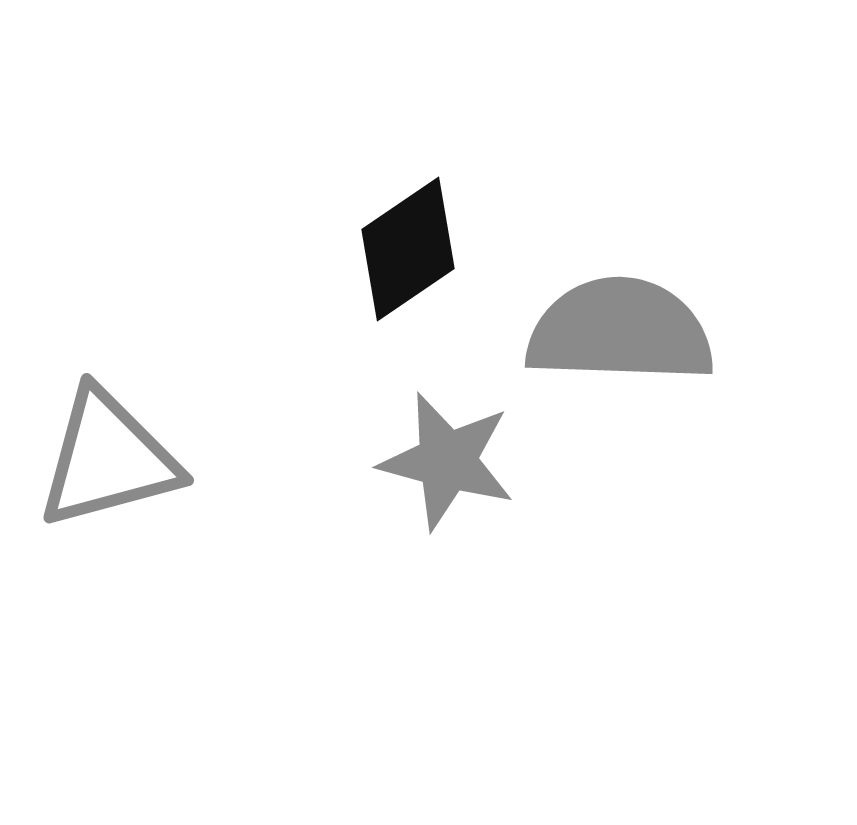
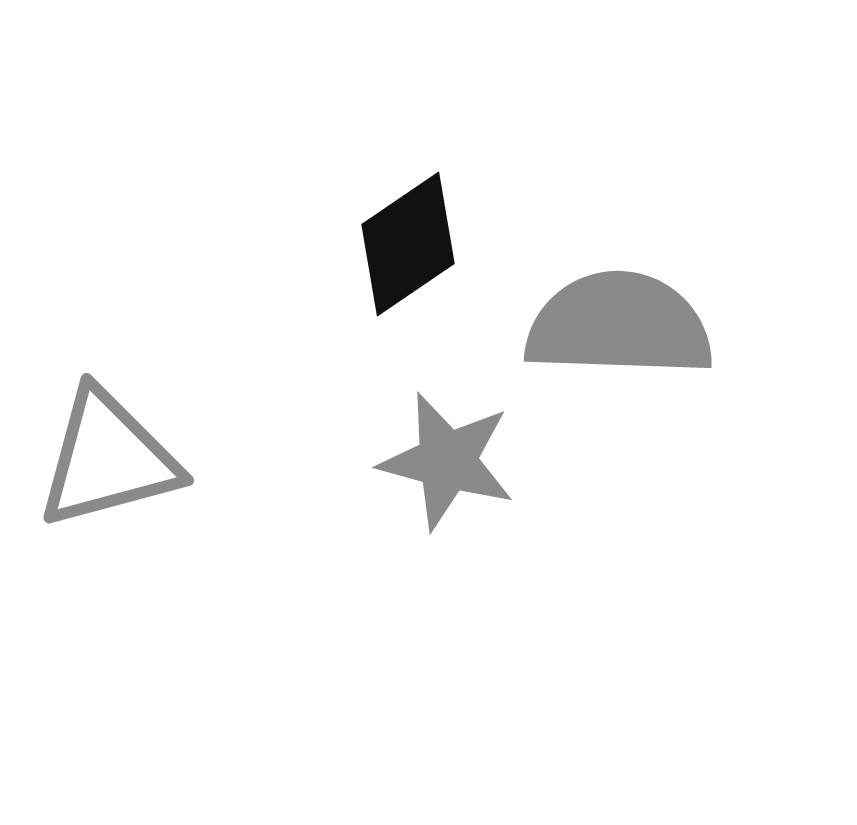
black diamond: moved 5 px up
gray semicircle: moved 1 px left, 6 px up
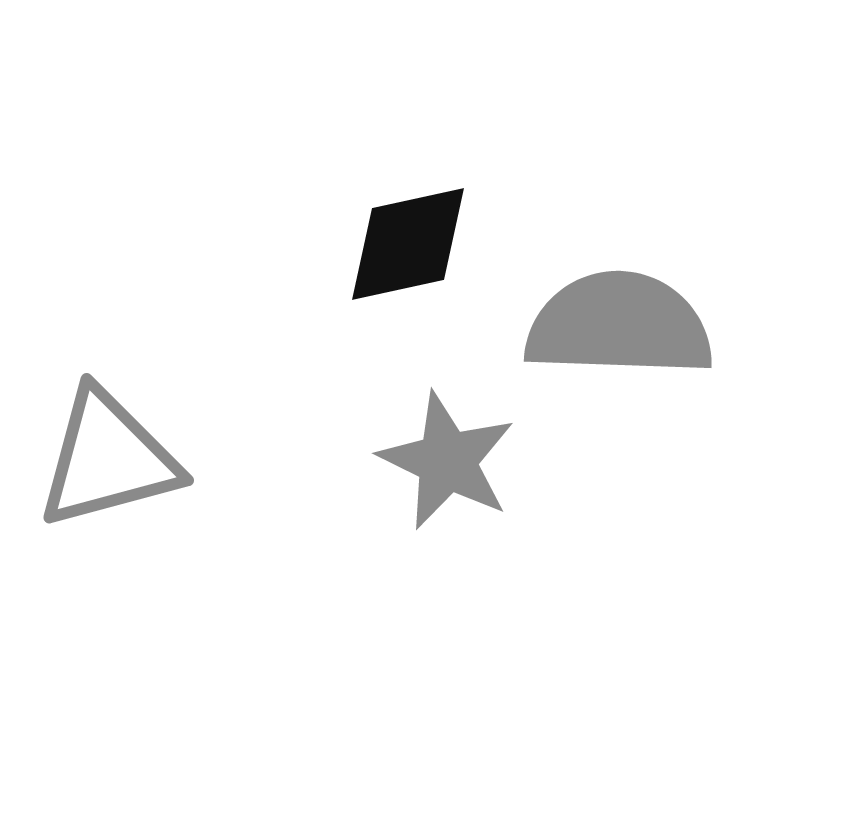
black diamond: rotated 22 degrees clockwise
gray star: rotated 11 degrees clockwise
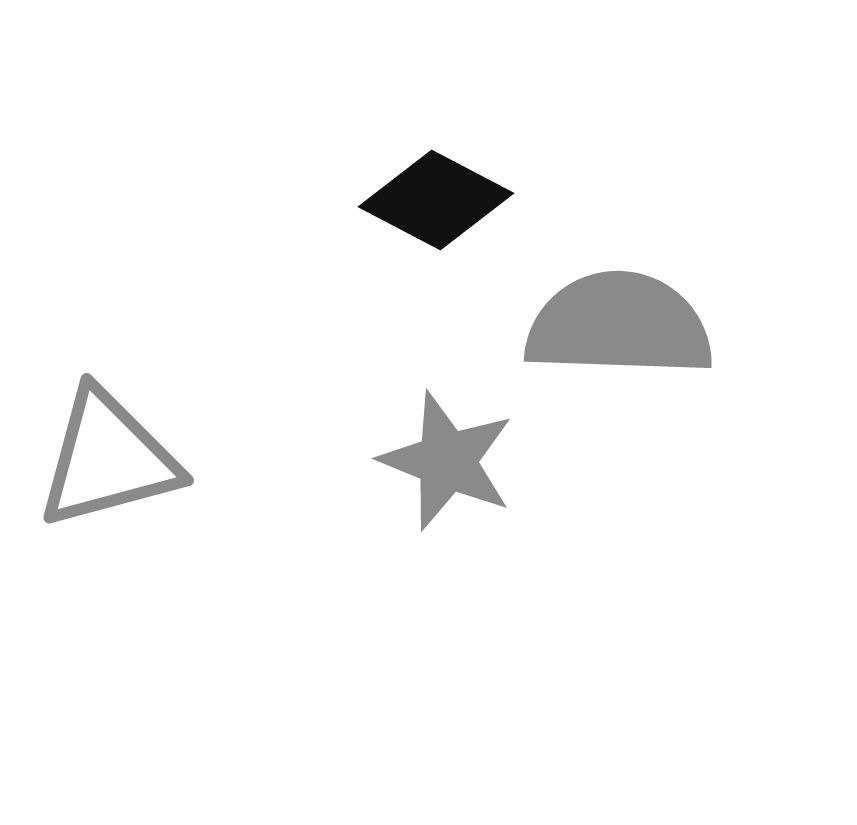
black diamond: moved 28 px right, 44 px up; rotated 40 degrees clockwise
gray star: rotated 4 degrees counterclockwise
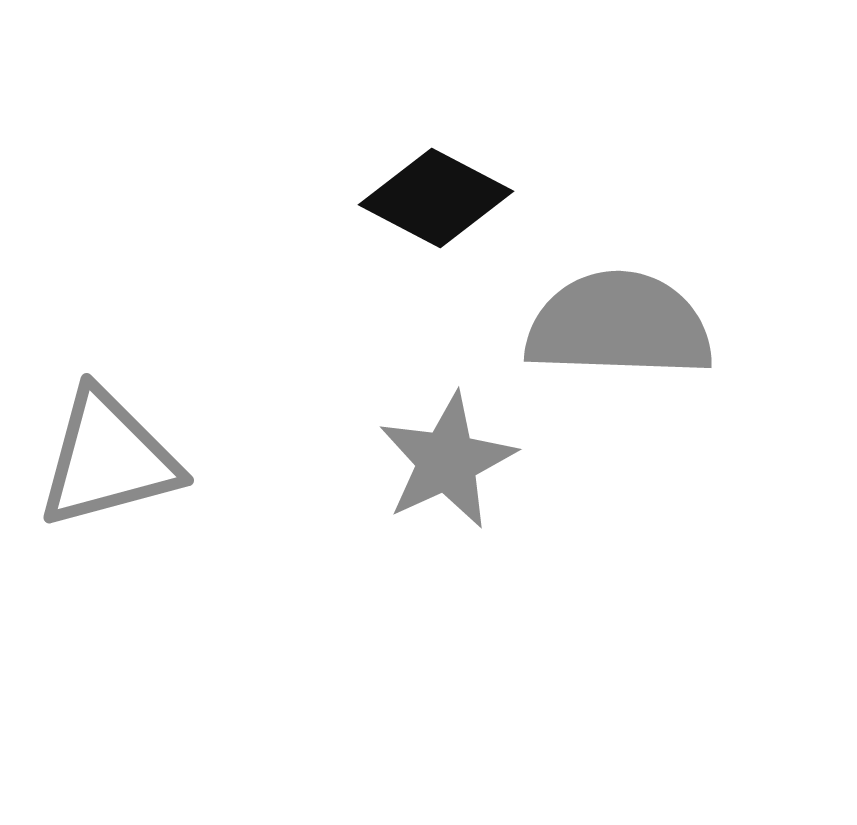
black diamond: moved 2 px up
gray star: rotated 25 degrees clockwise
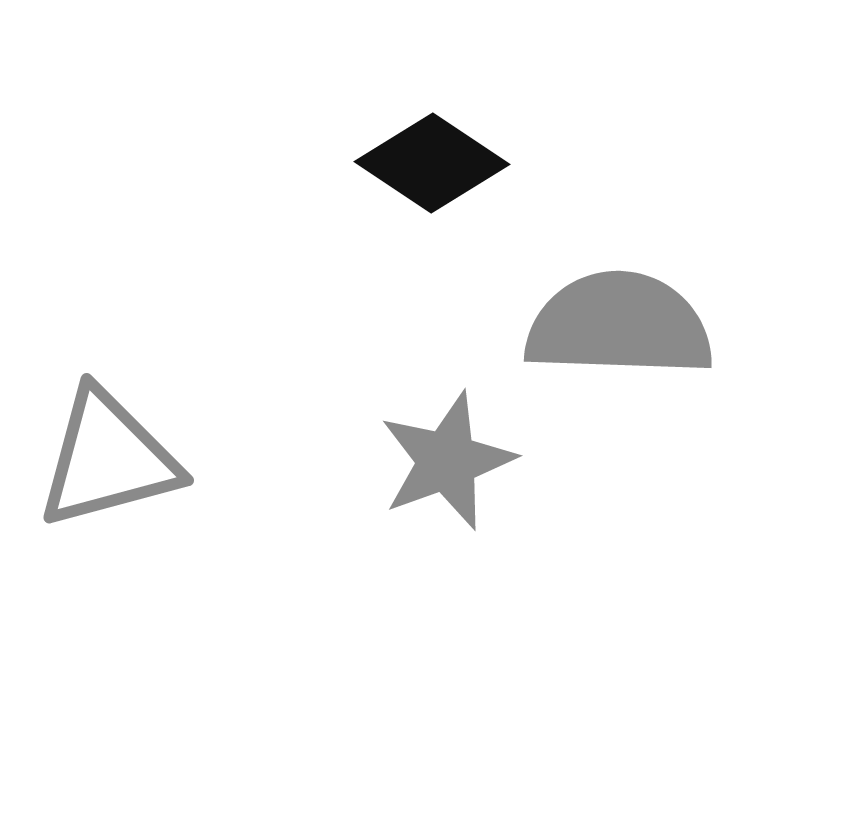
black diamond: moved 4 px left, 35 px up; rotated 6 degrees clockwise
gray star: rotated 5 degrees clockwise
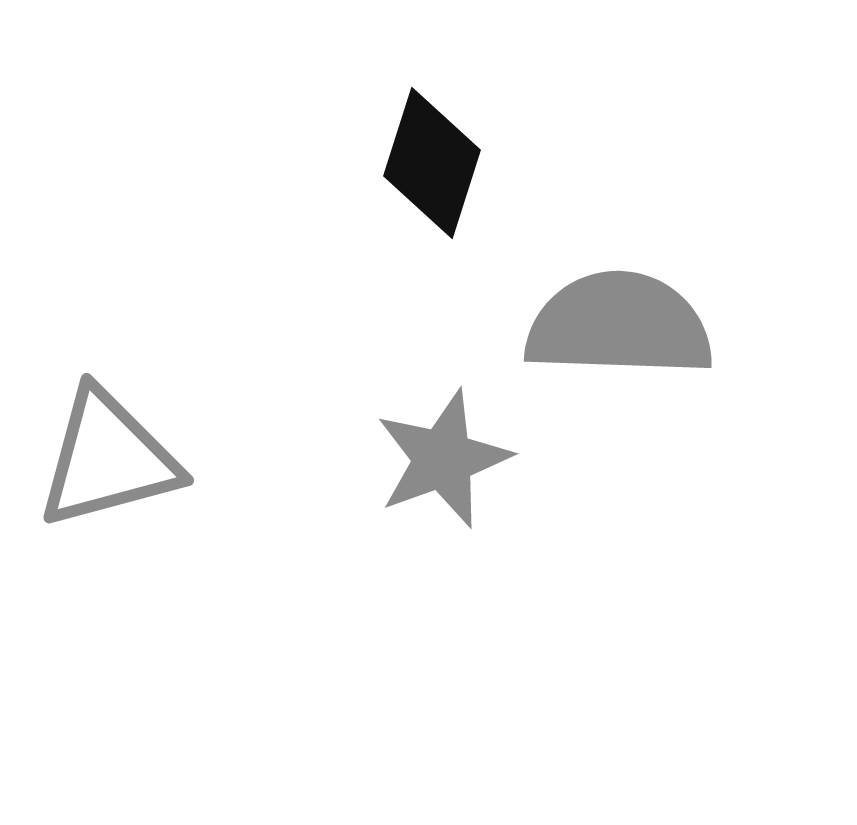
black diamond: rotated 74 degrees clockwise
gray star: moved 4 px left, 2 px up
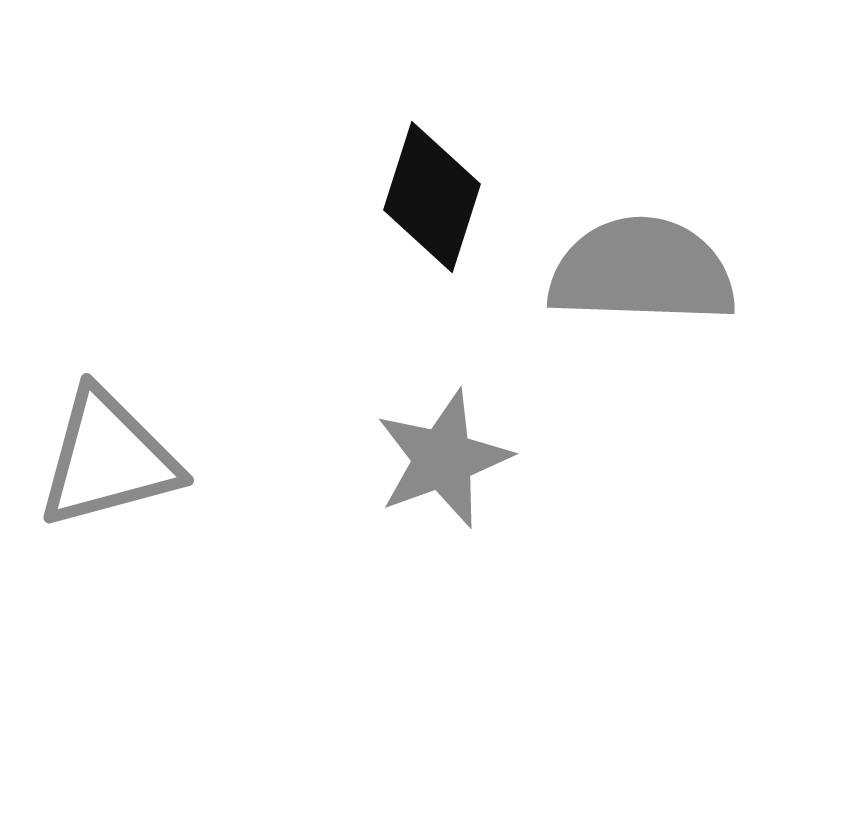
black diamond: moved 34 px down
gray semicircle: moved 23 px right, 54 px up
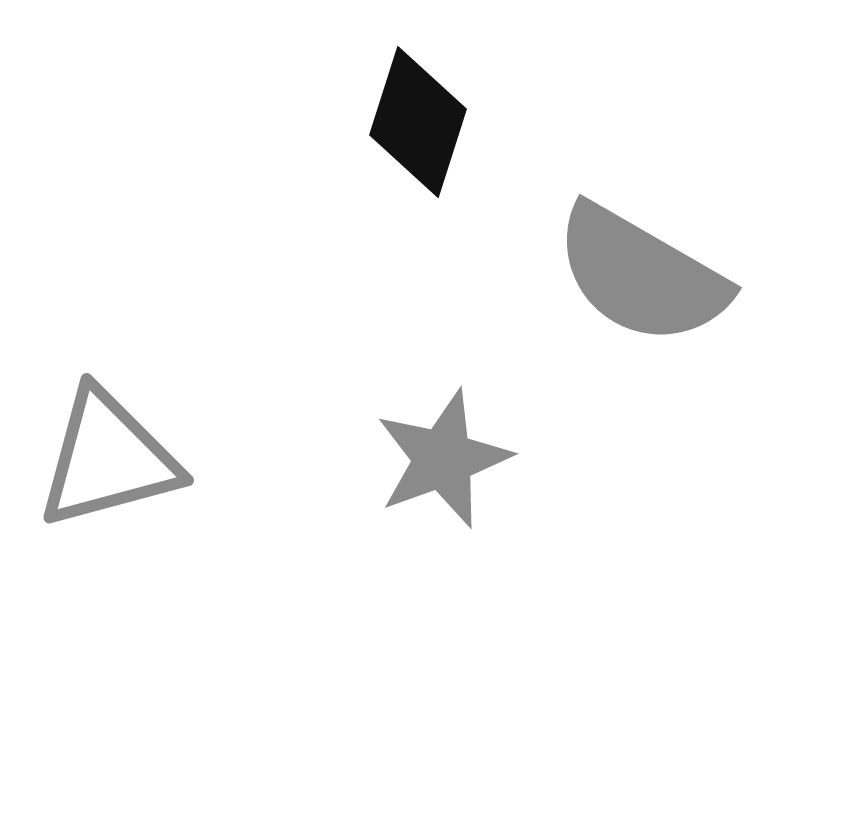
black diamond: moved 14 px left, 75 px up
gray semicircle: moved 1 px left, 4 px down; rotated 152 degrees counterclockwise
